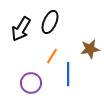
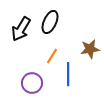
purple circle: moved 1 px right
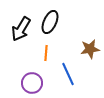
orange line: moved 6 px left, 3 px up; rotated 28 degrees counterclockwise
blue line: rotated 25 degrees counterclockwise
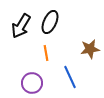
black arrow: moved 3 px up
orange line: rotated 14 degrees counterclockwise
blue line: moved 2 px right, 3 px down
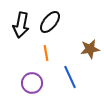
black ellipse: rotated 15 degrees clockwise
black arrow: moved 1 px up; rotated 20 degrees counterclockwise
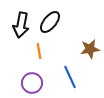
orange line: moved 7 px left, 2 px up
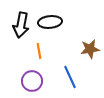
black ellipse: rotated 45 degrees clockwise
purple circle: moved 2 px up
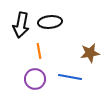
brown star: moved 4 px down
blue line: rotated 55 degrees counterclockwise
purple circle: moved 3 px right, 2 px up
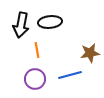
orange line: moved 2 px left, 1 px up
blue line: moved 2 px up; rotated 25 degrees counterclockwise
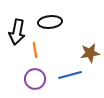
black arrow: moved 4 px left, 7 px down
orange line: moved 2 px left
